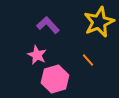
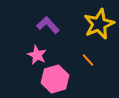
yellow star: moved 2 px down
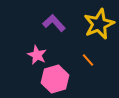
purple L-shape: moved 6 px right, 2 px up
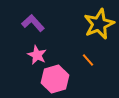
purple L-shape: moved 21 px left
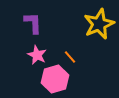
purple L-shape: rotated 40 degrees clockwise
orange line: moved 18 px left, 3 px up
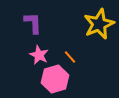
pink star: moved 2 px right
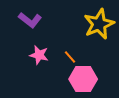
purple L-shape: moved 3 px left, 3 px up; rotated 130 degrees clockwise
pink star: rotated 12 degrees counterclockwise
pink hexagon: moved 28 px right; rotated 16 degrees clockwise
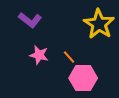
yellow star: rotated 16 degrees counterclockwise
orange line: moved 1 px left
pink hexagon: moved 1 px up
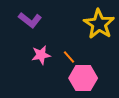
pink star: moved 2 px right; rotated 24 degrees counterclockwise
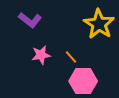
orange line: moved 2 px right
pink hexagon: moved 3 px down
